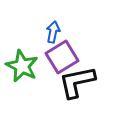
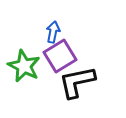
purple square: moved 2 px left, 1 px up
green star: moved 2 px right
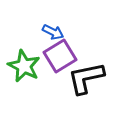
blue arrow: rotated 105 degrees clockwise
black L-shape: moved 9 px right, 4 px up
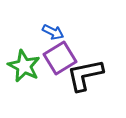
purple square: moved 2 px down
black L-shape: moved 1 px left, 3 px up
